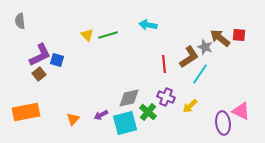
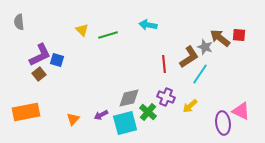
gray semicircle: moved 1 px left, 1 px down
yellow triangle: moved 5 px left, 5 px up
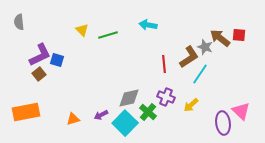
yellow arrow: moved 1 px right, 1 px up
pink triangle: rotated 18 degrees clockwise
orange triangle: rotated 32 degrees clockwise
cyan square: rotated 30 degrees counterclockwise
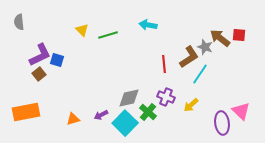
purple ellipse: moved 1 px left
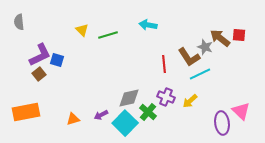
brown L-shape: rotated 90 degrees clockwise
cyan line: rotated 30 degrees clockwise
yellow arrow: moved 1 px left, 4 px up
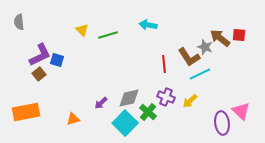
purple arrow: moved 12 px up; rotated 16 degrees counterclockwise
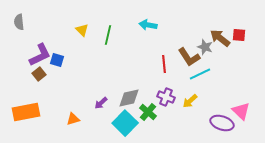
green line: rotated 60 degrees counterclockwise
purple ellipse: rotated 65 degrees counterclockwise
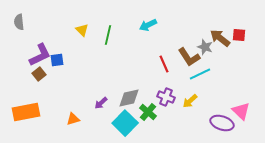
cyan arrow: rotated 36 degrees counterclockwise
blue square: rotated 24 degrees counterclockwise
red line: rotated 18 degrees counterclockwise
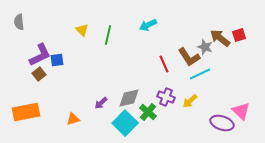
red square: rotated 24 degrees counterclockwise
